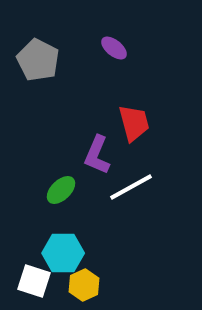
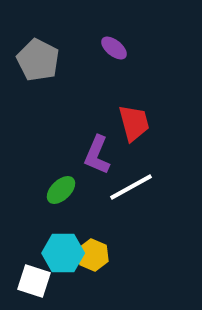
yellow hexagon: moved 9 px right, 30 px up; rotated 12 degrees counterclockwise
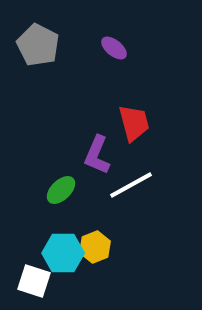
gray pentagon: moved 15 px up
white line: moved 2 px up
yellow hexagon: moved 2 px right, 8 px up; rotated 16 degrees clockwise
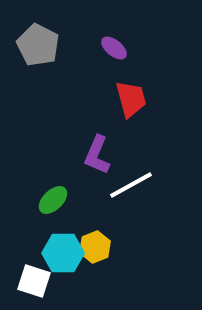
red trapezoid: moved 3 px left, 24 px up
green ellipse: moved 8 px left, 10 px down
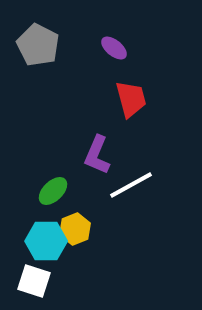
green ellipse: moved 9 px up
yellow hexagon: moved 20 px left, 18 px up
cyan hexagon: moved 17 px left, 12 px up
